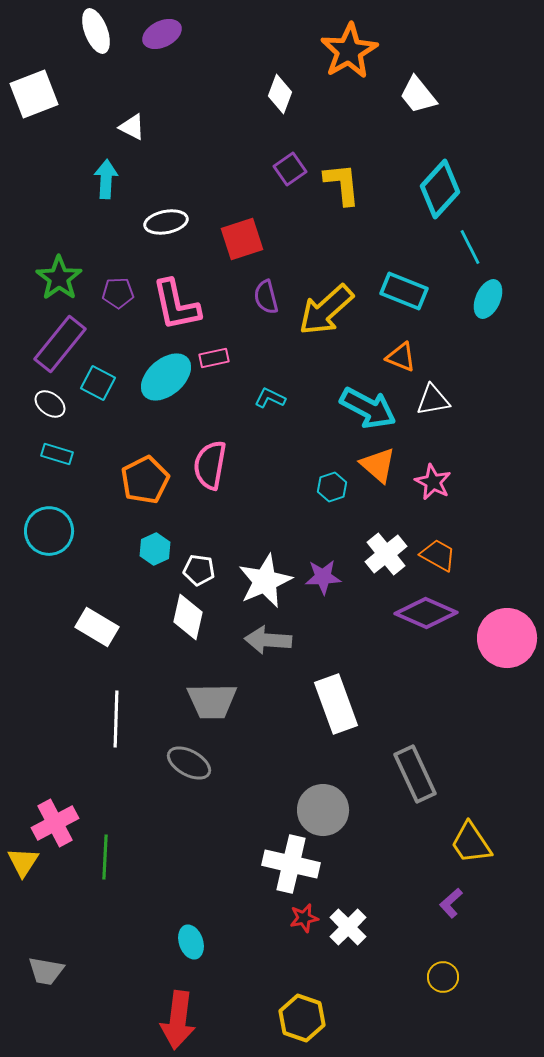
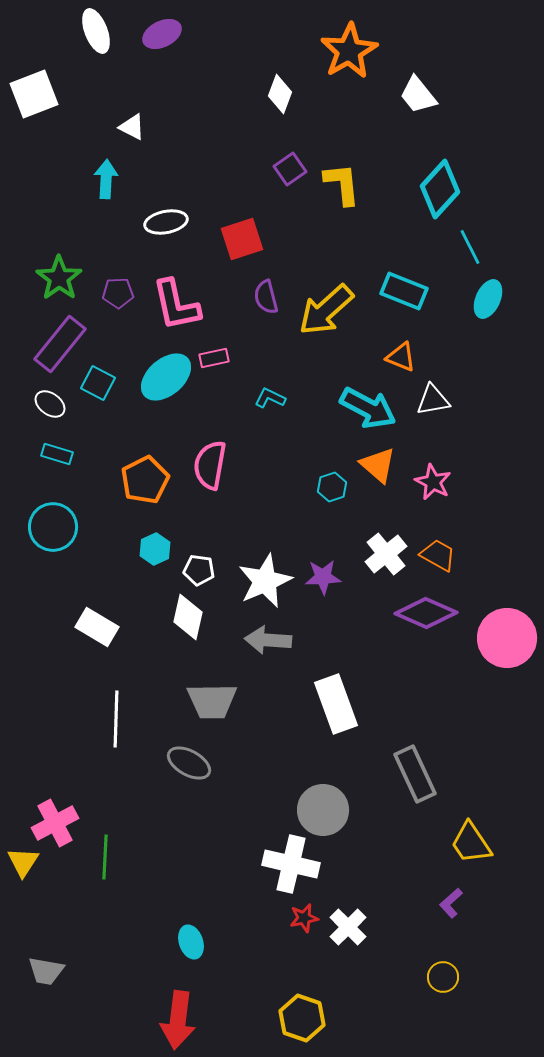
cyan circle at (49, 531): moved 4 px right, 4 px up
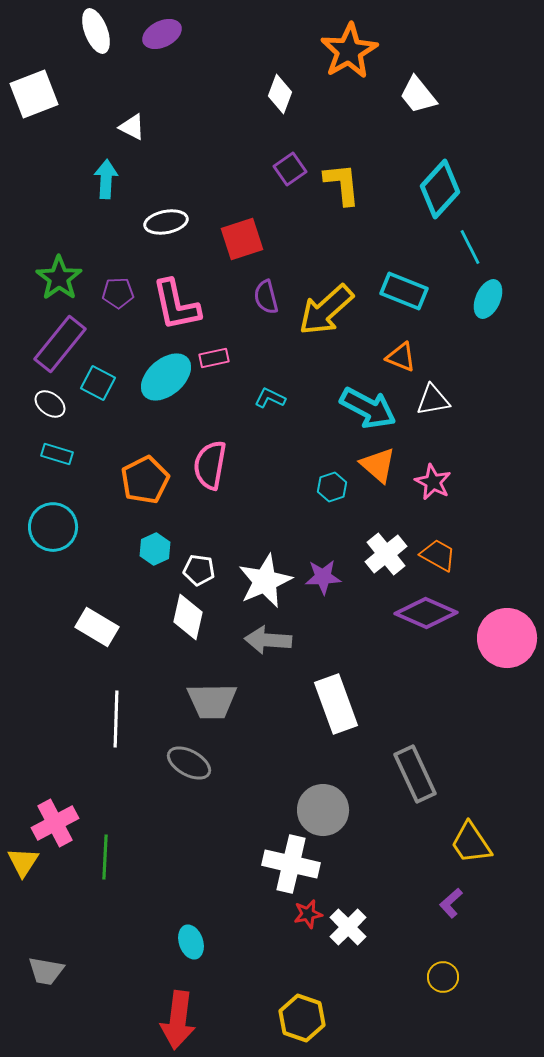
red star at (304, 918): moved 4 px right, 4 px up
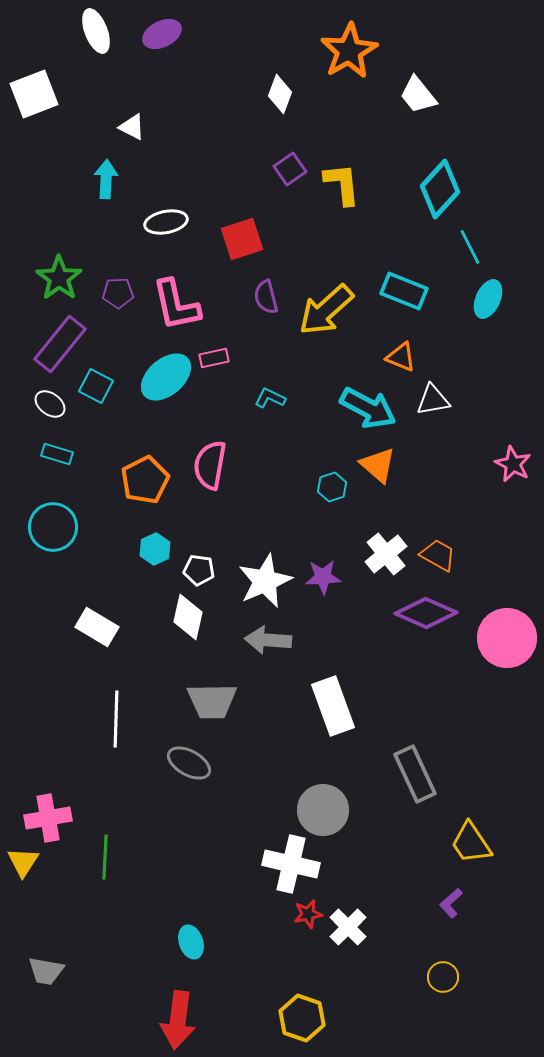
cyan square at (98, 383): moved 2 px left, 3 px down
pink star at (433, 482): moved 80 px right, 18 px up
white rectangle at (336, 704): moved 3 px left, 2 px down
pink cross at (55, 823): moved 7 px left, 5 px up; rotated 18 degrees clockwise
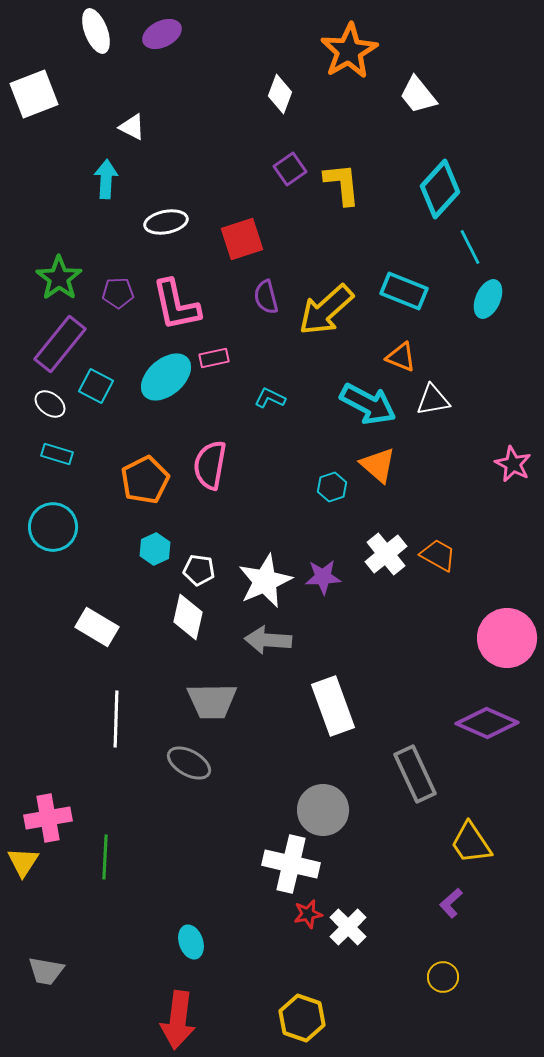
cyan arrow at (368, 408): moved 4 px up
purple diamond at (426, 613): moved 61 px right, 110 px down
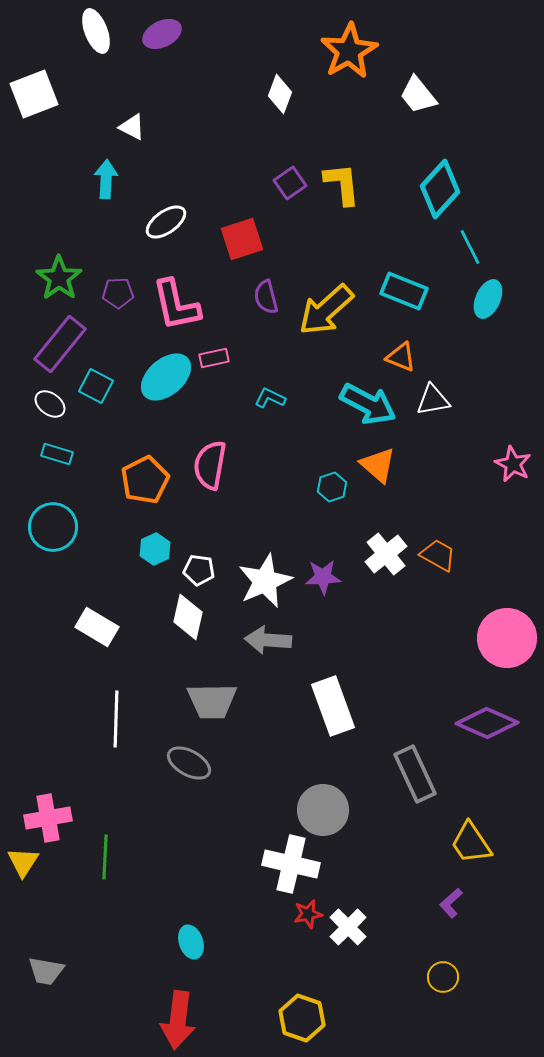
purple square at (290, 169): moved 14 px down
white ellipse at (166, 222): rotated 24 degrees counterclockwise
